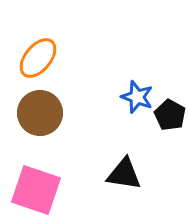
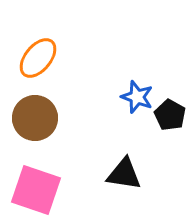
brown circle: moved 5 px left, 5 px down
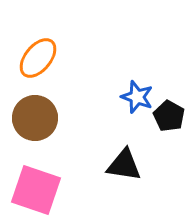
black pentagon: moved 1 px left, 1 px down
black triangle: moved 9 px up
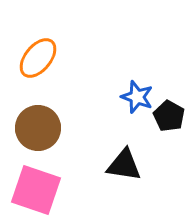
brown circle: moved 3 px right, 10 px down
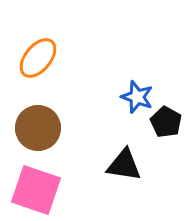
black pentagon: moved 3 px left, 6 px down
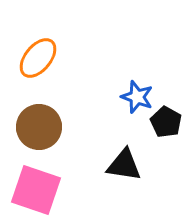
brown circle: moved 1 px right, 1 px up
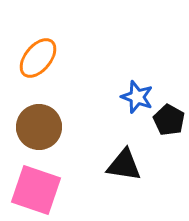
black pentagon: moved 3 px right, 2 px up
